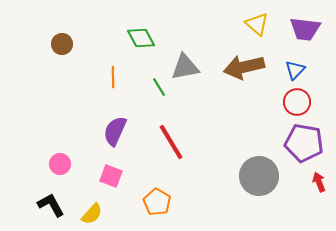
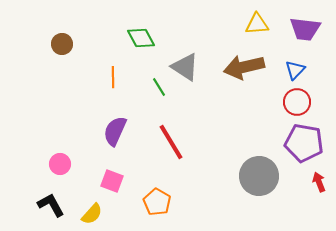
yellow triangle: rotated 45 degrees counterclockwise
gray triangle: rotated 44 degrees clockwise
pink square: moved 1 px right, 5 px down
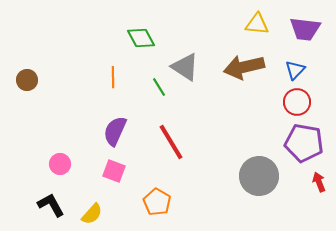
yellow triangle: rotated 10 degrees clockwise
brown circle: moved 35 px left, 36 px down
pink square: moved 2 px right, 10 px up
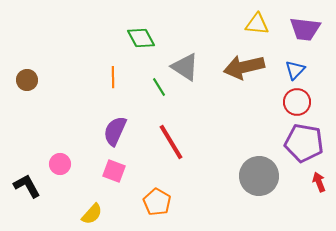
black L-shape: moved 24 px left, 19 px up
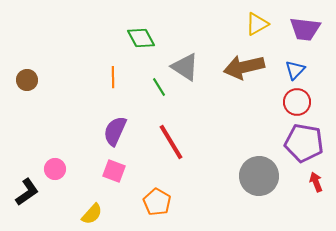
yellow triangle: rotated 35 degrees counterclockwise
pink circle: moved 5 px left, 5 px down
red arrow: moved 3 px left
black L-shape: moved 6 px down; rotated 84 degrees clockwise
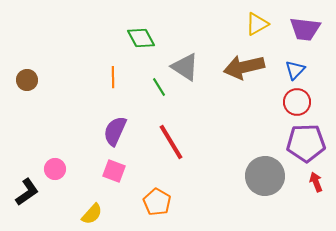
purple pentagon: moved 2 px right; rotated 12 degrees counterclockwise
gray circle: moved 6 px right
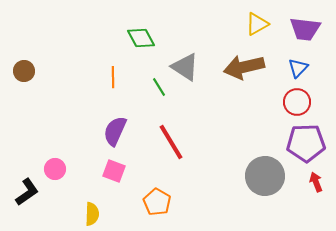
blue triangle: moved 3 px right, 2 px up
brown circle: moved 3 px left, 9 px up
yellow semicircle: rotated 40 degrees counterclockwise
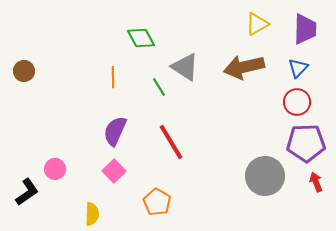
purple trapezoid: rotated 96 degrees counterclockwise
pink square: rotated 25 degrees clockwise
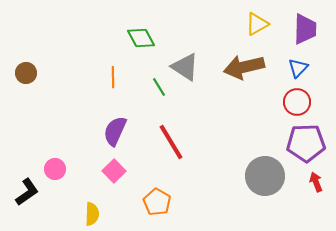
brown circle: moved 2 px right, 2 px down
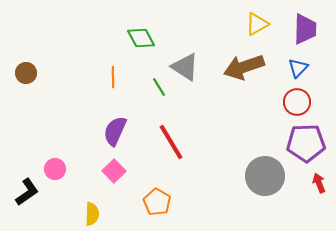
brown arrow: rotated 6 degrees counterclockwise
red arrow: moved 3 px right, 1 px down
